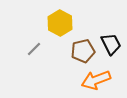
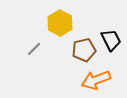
black trapezoid: moved 4 px up
brown pentagon: moved 1 px right, 1 px up
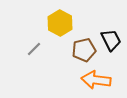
orange arrow: rotated 28 degrees clockwise
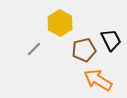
orange arrow: moved 2 px right; rotated 24 degrees clockwise
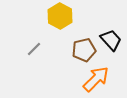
yellow hexagon: moved 7 px up
black trapezoid: rotated 15 degrees counterclockwise
orange arrow: moved 2 px left, 1 px up; rotated 104 degrees clockwise
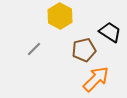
black trapezoid: moved 1 px left, 8 px up; rotated 15 degrees counterclockwise
